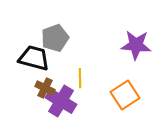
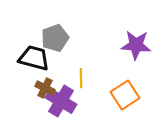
yellow line: moved 1 px right
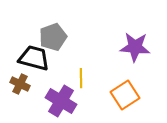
gray pentagon: moved 2 px left, 1 px up
purple star: moved 1 px left, 2 px down
brown cross: moved 25 px left, 4 px up
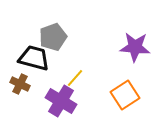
yellow line: moved 6 px left; rotated 42 degrees clockwise
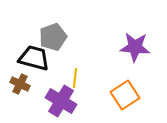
yellow line: rotated 36 degrees counterclockwise
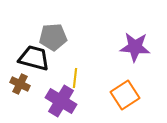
gray pentagon: rotated 16 degrees clockwise
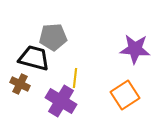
purple star: moved 2 px down
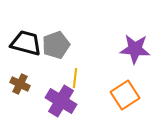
gray pentagon: moved 3 px right, 8 px down; rotated 16 degrees counterclockwise
black trapezoid: moved 8 px left, 15 px up
